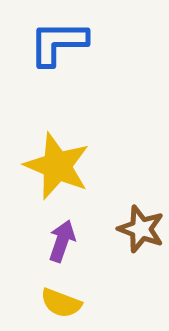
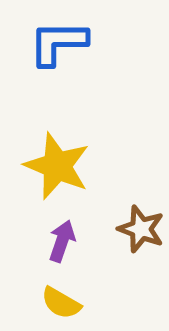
yellow semicircle: rotated 9 degrees clockwise
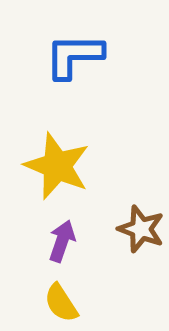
blue L-shape: moved 16 px right, 13 px down
yellow semicircle: rotated 27 degrees clockwise
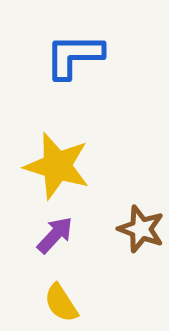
yellow star: rotated 6 degrees counterclockwise
purple arrow: moved 7 px left, 6 px up; rotated 24 degrees clockwise
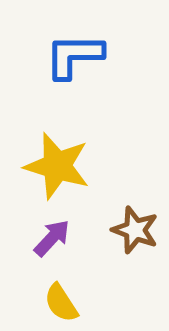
brown star: moved 6 px left, 1 px down
purple arrow: moved 3 px left, 3 px down
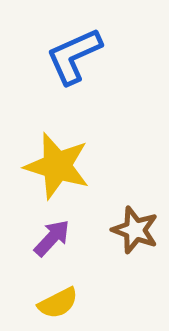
blue L-shape: rotated 24 degrees counterclockwise
yellow semicircle: moved 3 px left; rotated 84 degrees counterclockwise
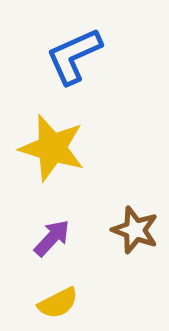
yellow star: moved 5 px left, 18 px up
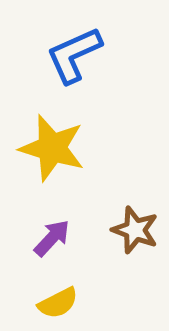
blue L-shape: moved 1 px up
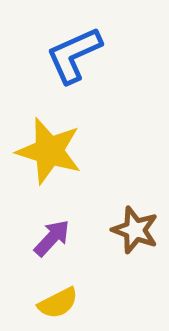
yellow star: moved 3 px left, 3 px down
